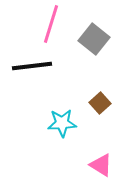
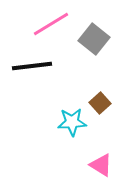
pink line: rotated 42 degrees clockwise
cyan star: moved 10 px right, 1 px up
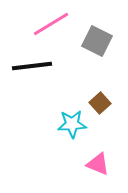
gray square: moved 3 px right, 2 px down; rotated 12 degrees counterclockwise
cyan star: moved 2 px down
pink triangle: moved 3 px left, 1 px up; rotated 10 degrees counterclockwise
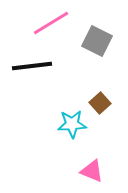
pink line: moved 1 px up
pink triangle: moved 6 px left, 7 px down
